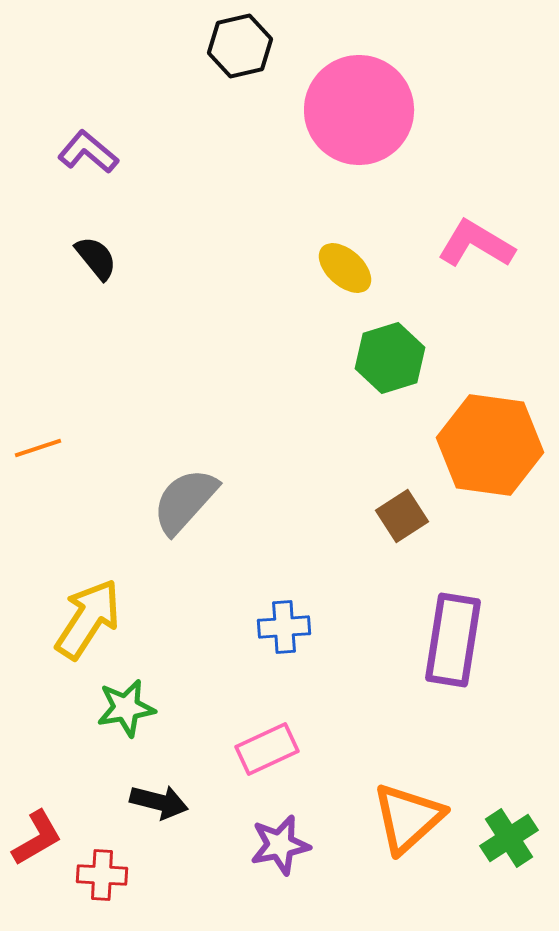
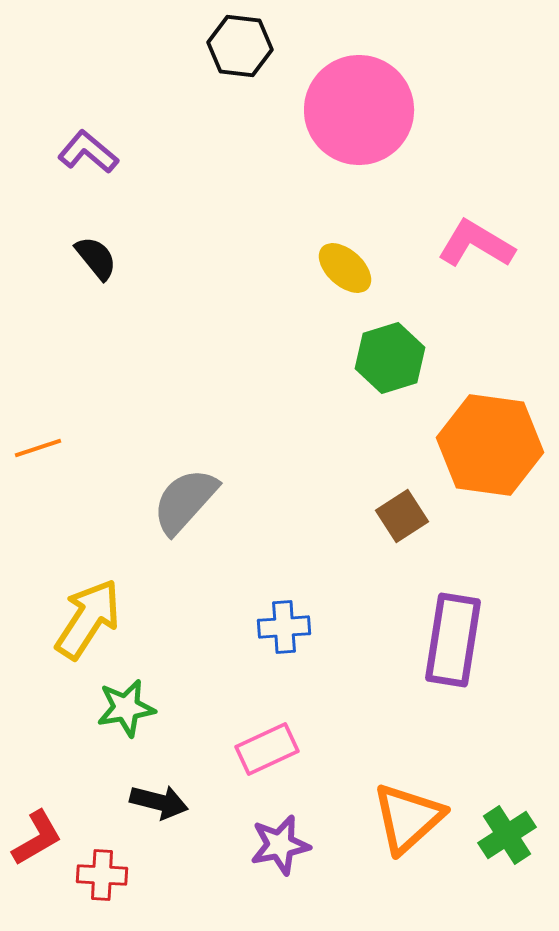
black hexagon: rotated 20 degrees clockwise
green cross: moved 2 px left, 3 px up
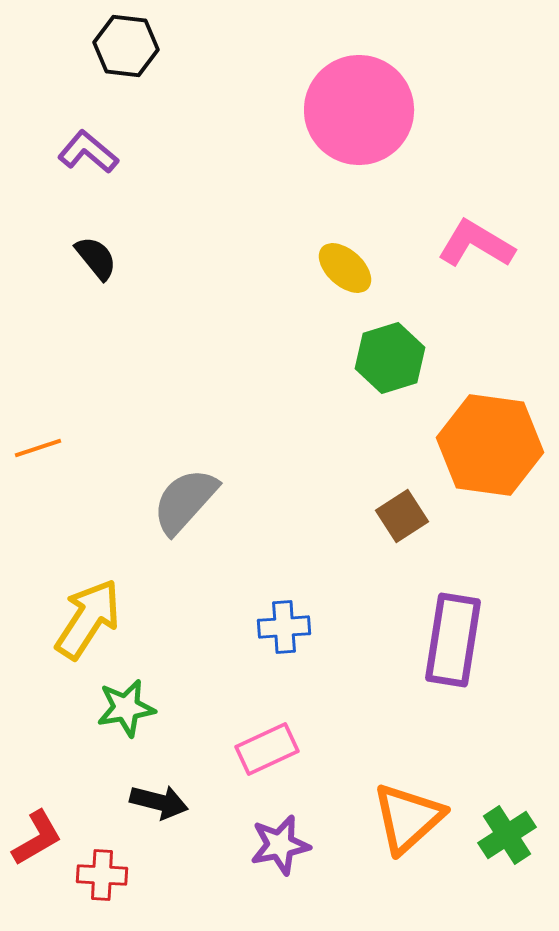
black hexagon: moved 114 px left
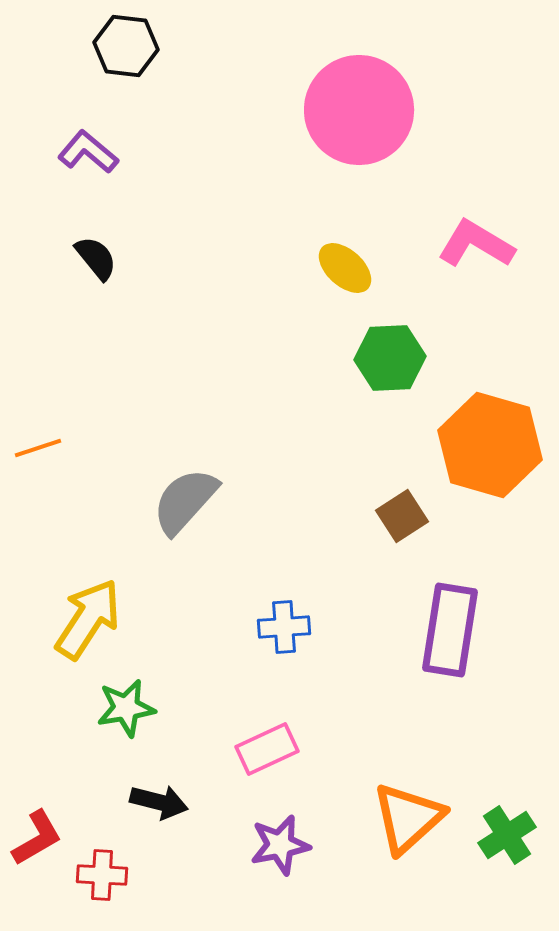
green hexagon: rotated 14 degrees clockwise
orange hexagon: rotated 8 degrees clockwise
purple rectangle: moved 3 px left, 10 px up
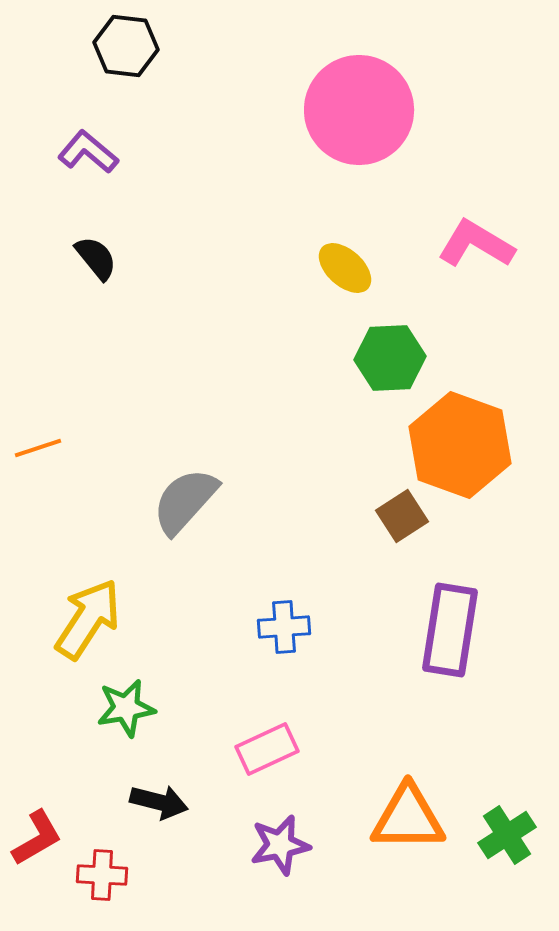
orange hexagon: moved 30 px left; rotated 4 degrees clockwise
orange triangle: rotated 42 degrees clockwise
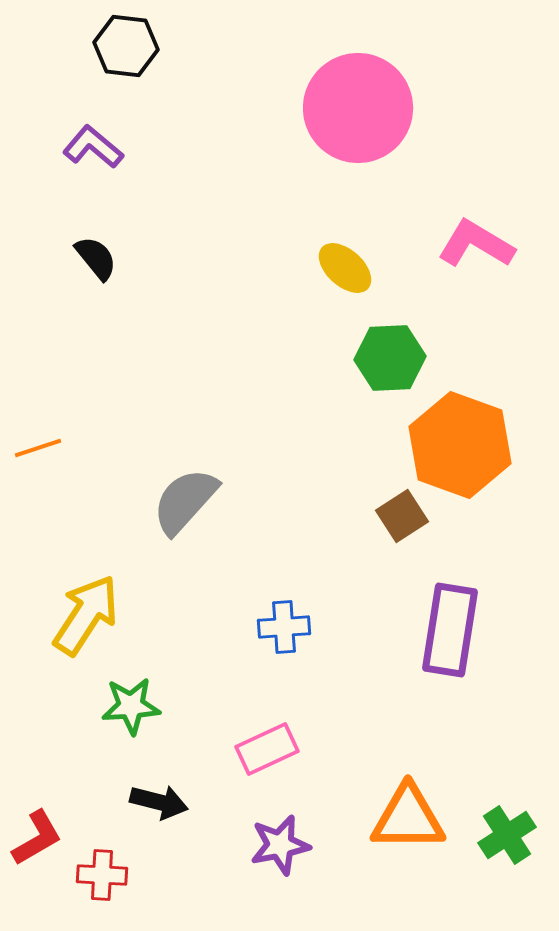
pink circle: moved 1 px left, 2 px up
purple L-shape: moved 5 px right, 5 px up
yellow arrow: moved 2 px left, 4 px up
green star: moved 5 px right, 2 px up; rotated 6 degrees clockwise
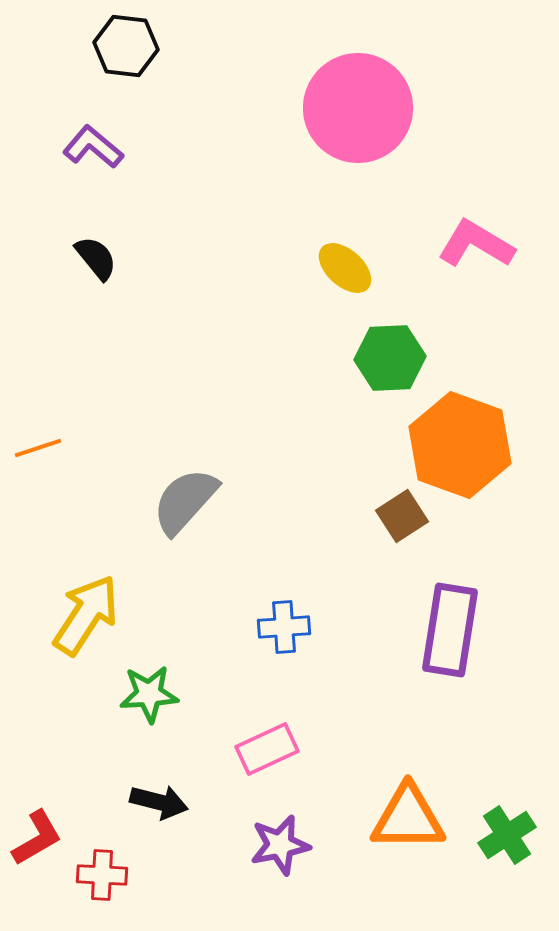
green star: moved 18 px right, 12 px up
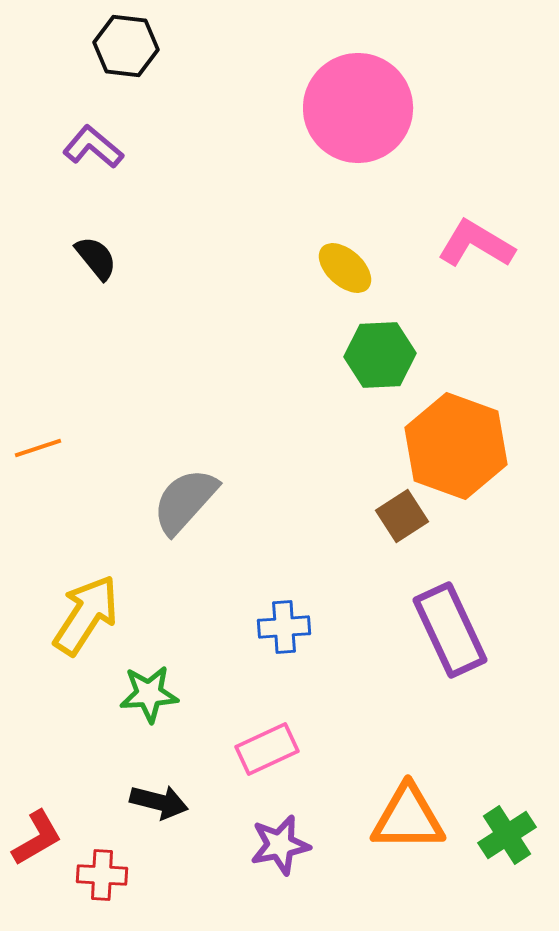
green hexagon: moved 10 px left, 3 px up
orange hexagon: moved 4 px left, 1 px down
purple rectangle: rotated 34 degrees counterclockwise
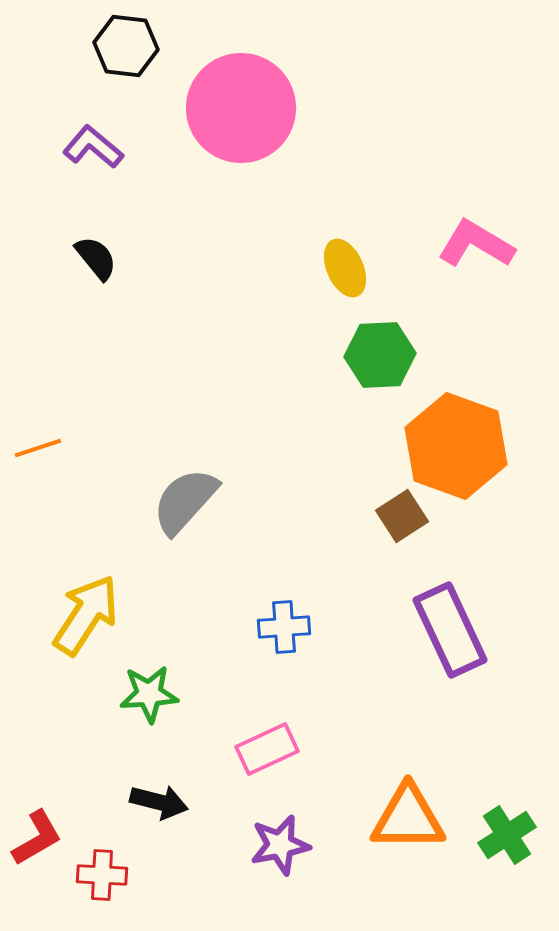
pink circle: moved 117 px left
yellow ellipse: rotated 24 degrees clockwise
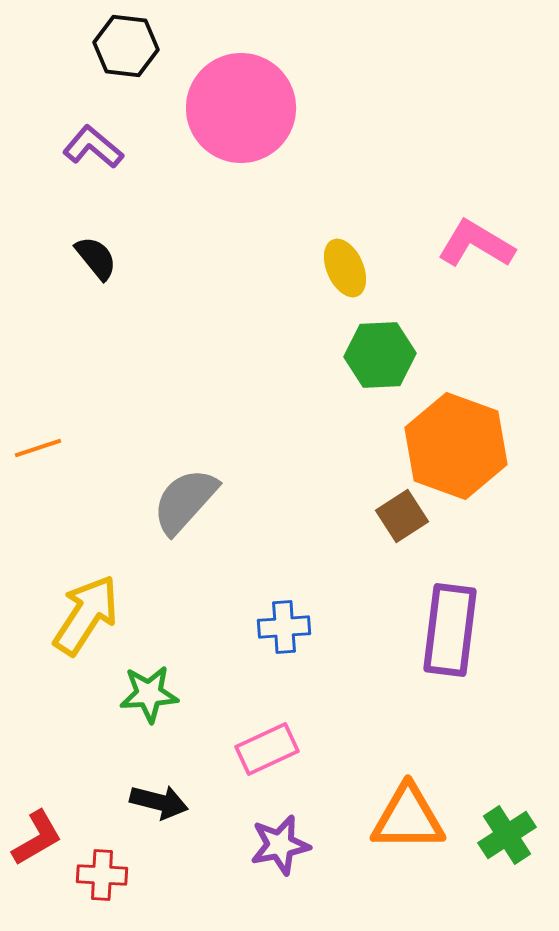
purple rectangle: rotated 32 degrees clockwise
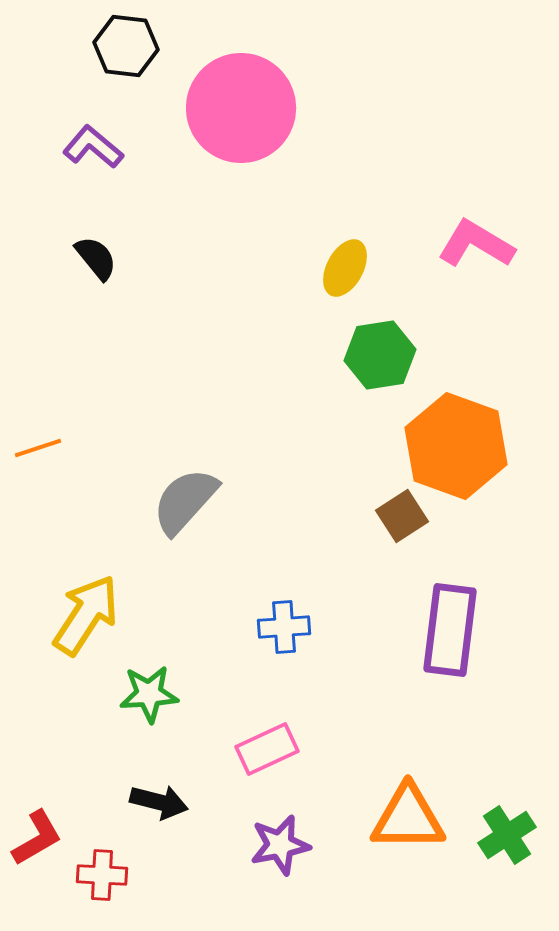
yellow ellipse: rotated 52 degrees clockwise
green hexagon: rotated 6 degrees counterclockwise
